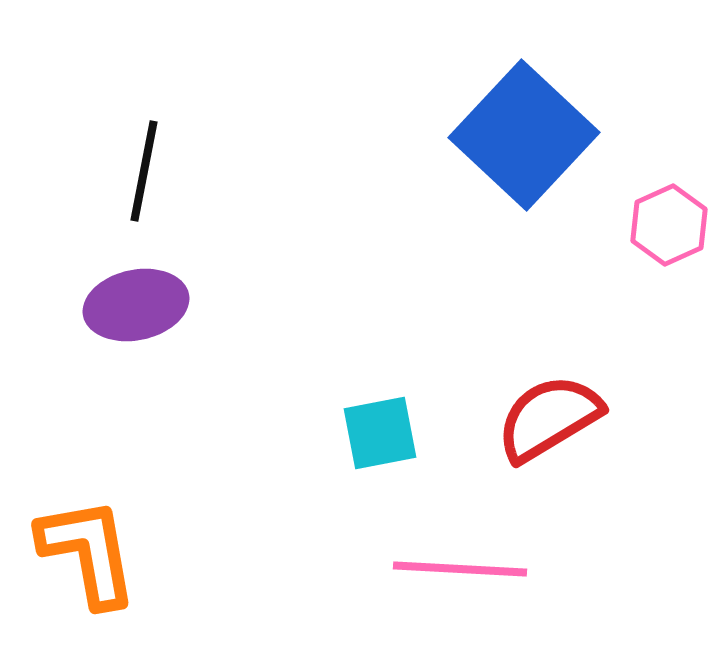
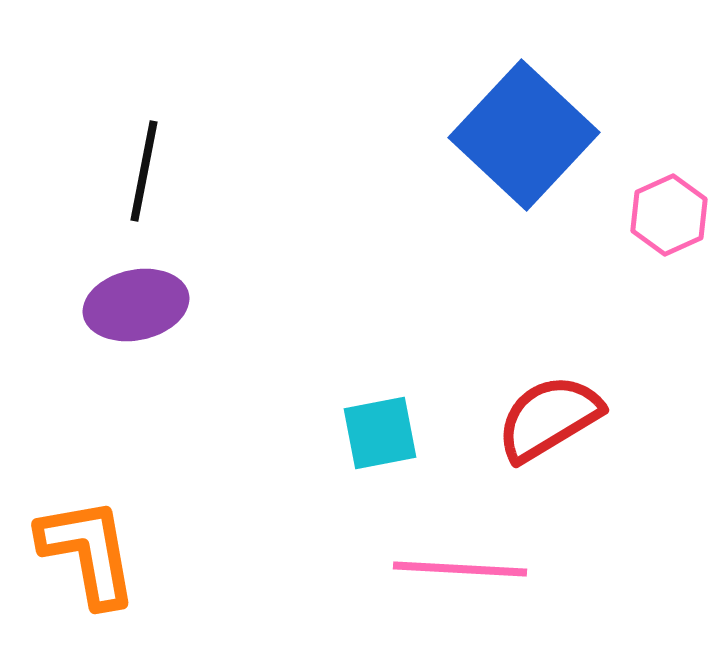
pink hexagon: moved 10 px up
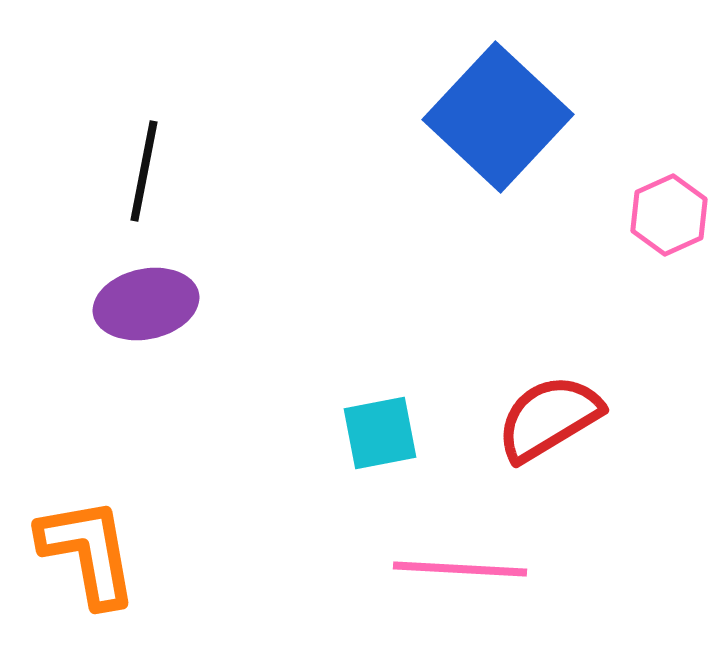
blue square: moved 26 px left, 18 px up
purple ellipse: moved 10 px right, 1 px up
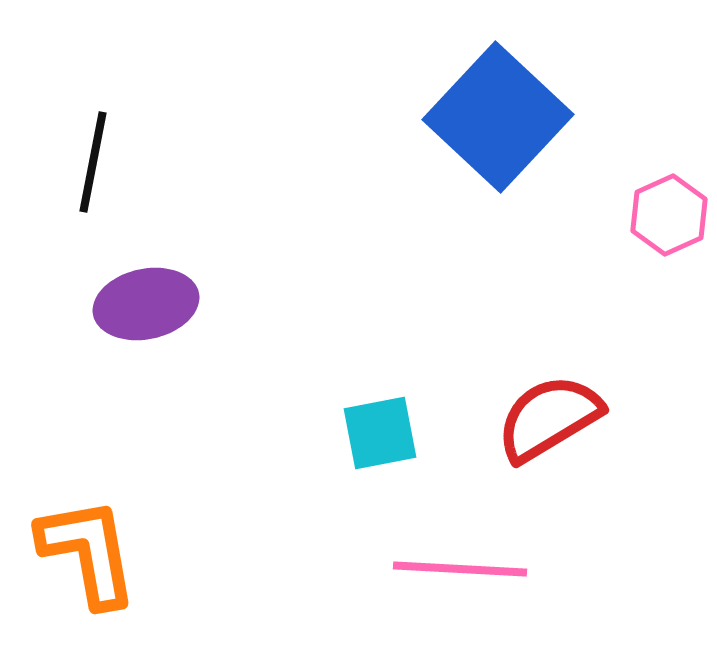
black line: moved 51 px left, 9 px up
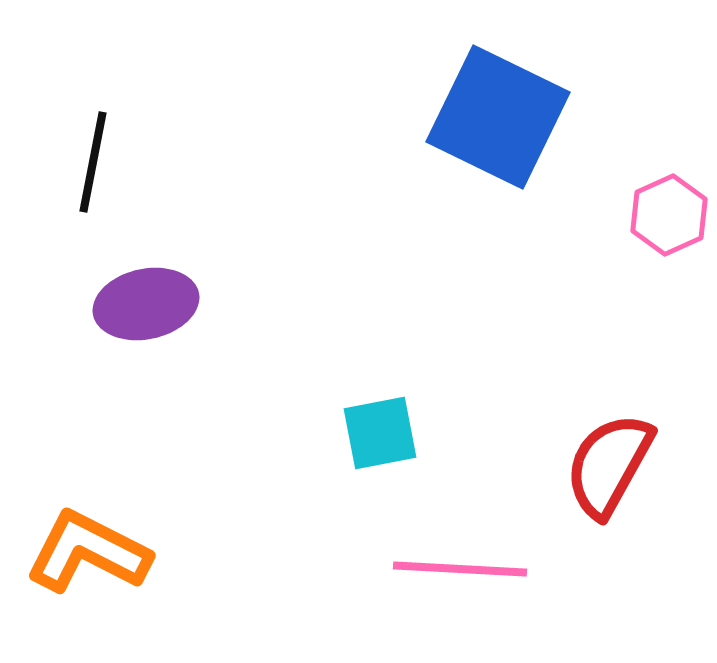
blue square: rotated 17 degrees counterclockwise
red semicircle: moved 60 px right, 47 px down; rotated 30 degrees counterclockwise
orange L-shape: rotated 53 degrees counterclockwise
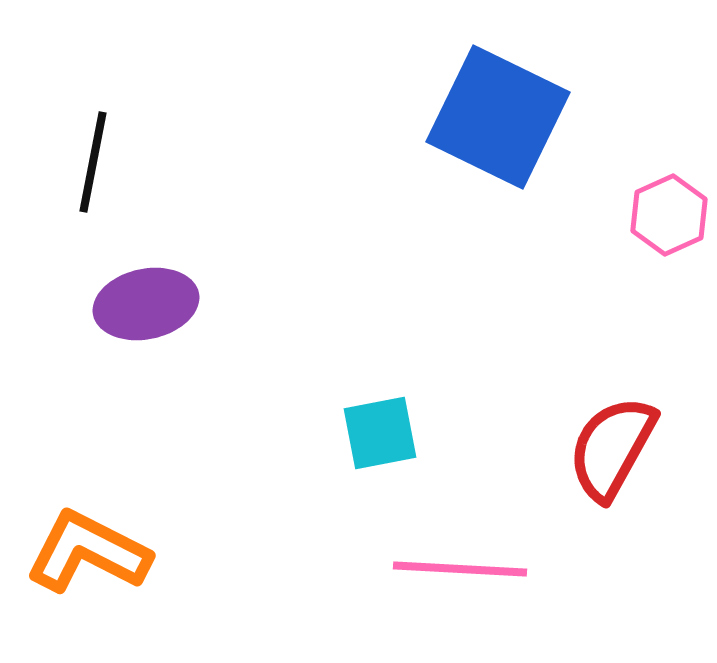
red semicircle: moved 3 px right, 17 px up
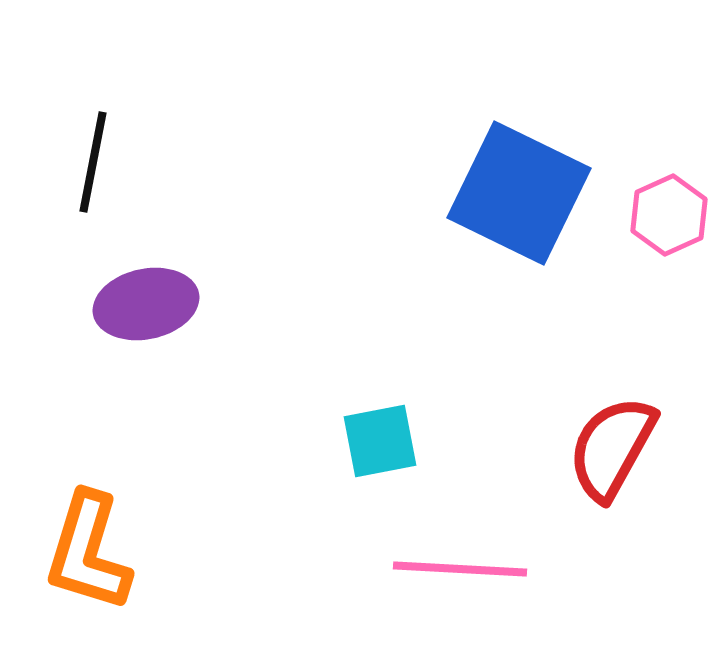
blue square: moved 21 px right, 76 px down
cyan square: moved 8 px down
orange L-shape: rotated 100 degrees counterclockwise
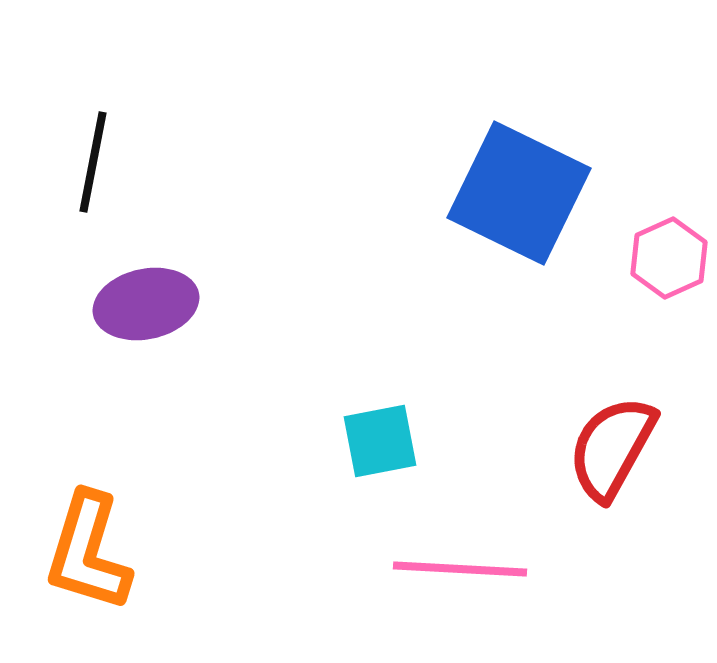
pink hexagon: moved 43 px down
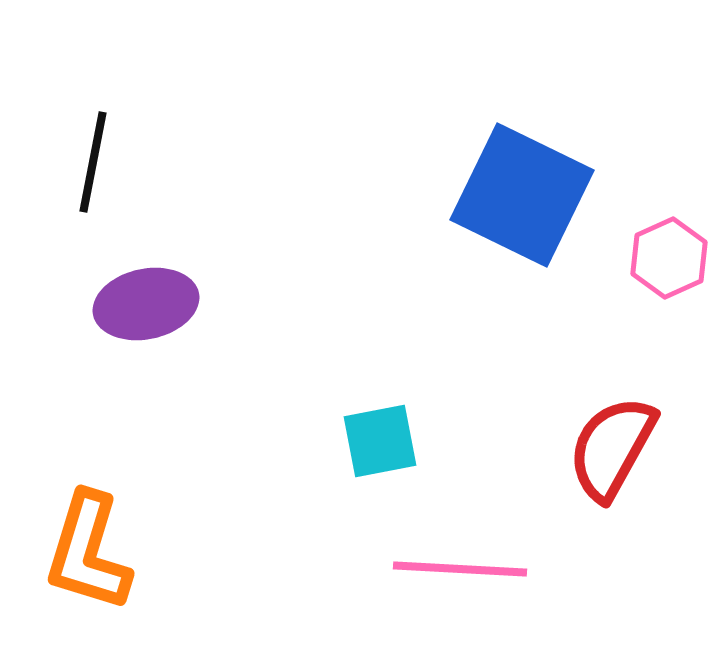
blue square: moved 3 px right, 2 px down
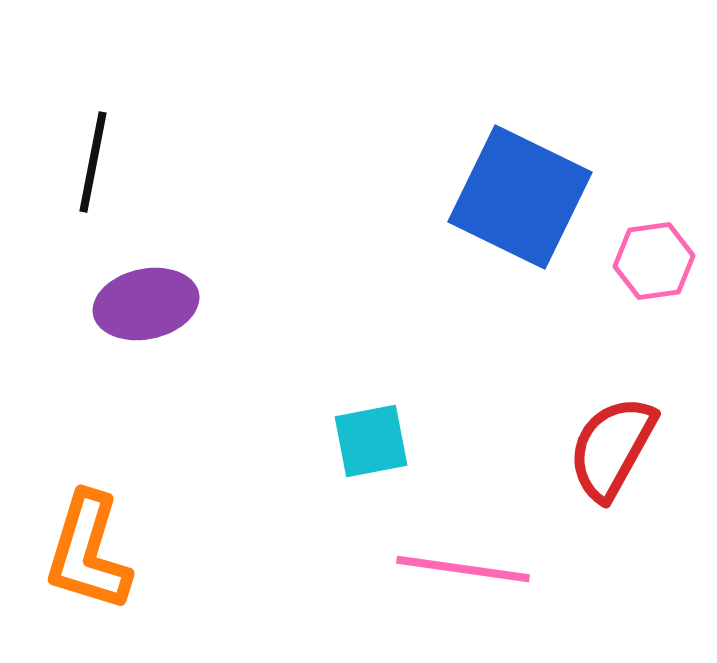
blue square: moved 2 px left, 2 px down
pink hexagon: moved 15 px left, 3 px down; rotated 16 degrees clockwise
cyan square: moved 9 px left
pink line: moved 3 px right; rotated 5 degrees clockwise
